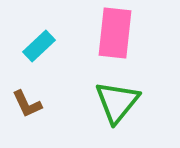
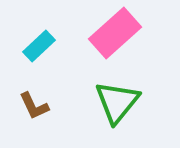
pink rectangle: rotated 42 degrees clockwise
brown L-shape: moved 7 px right, 2 px down
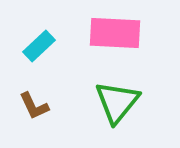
pink rectangle: rotated 45 degrees clockwise
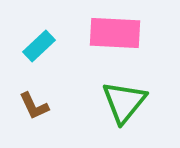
green triangle: moved 7 px right
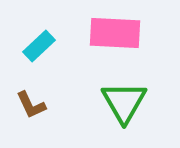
green triangle: rotated 9 degrees counterclockwise
brown L-shape: moved 3 px left, 1 px up
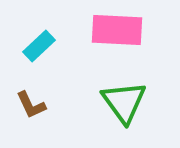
pink rectangle: moved 2 px right, 3 px up
green triangle: rotated 6 degrees counterclockwise
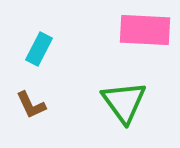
pink rectangle: moved 28 px right
cyan rectangle: moved 3 px down; rotated 20 degrees counterclockwise
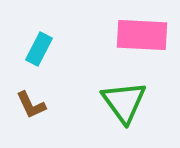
pink rectangle: moved 3 px left, 5 px down
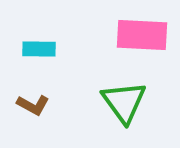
cyan rectangle: rotated 64 degrees clockwise
brown L-shape: moved 2 px right; rotated 36 degrees counterclockwise
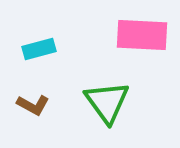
cyan rectangle: rotated 16 degrees counterclockwise
green triangle: moved 17 px left
